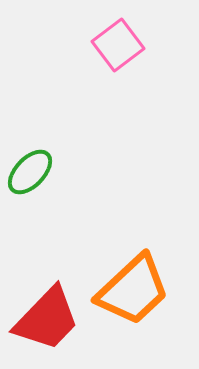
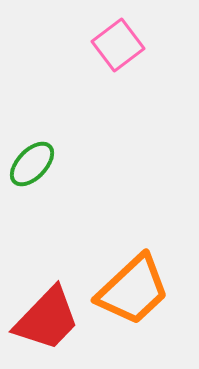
green ellipse: moved 2 px right, 8 px up
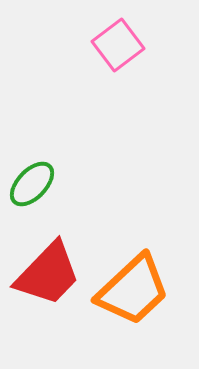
green ellipse: moved 20 px down
red trapezoid: moved 1 px right, 45 px up
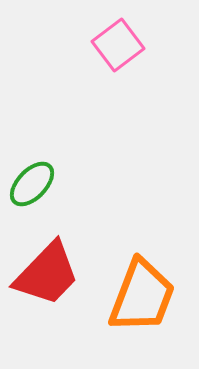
red trapezoid: moved 1 px left
orange trapezoid: moved 9 px right, 6 px down; rotated 26 degrees counterclockwise
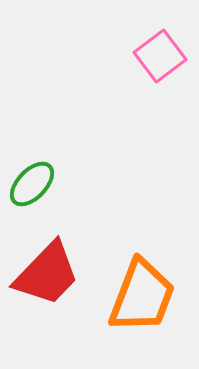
pink square: moved 42 px right, 11 px down
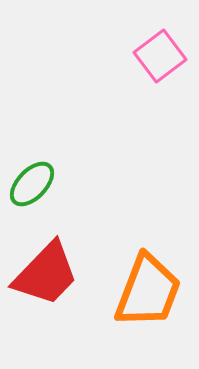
red trapezoid: moved 1 px left
orange trapezoid: moved 6 px right, 5 px up
